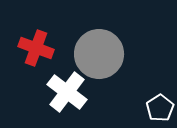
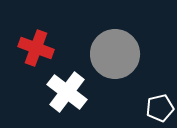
gray circle: moved 16 px right
white pentagon: rotated 20 degrees clockwise
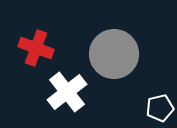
gray circle: moved 1 px left
white cross: rotated 15 degrees clockwise
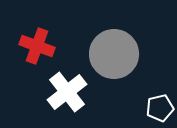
red cross: moved 1 px right, 2 px up
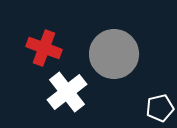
red cross: moved 7 px right, 2 px down
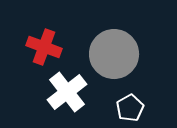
red cross: moved 1 px up
white pentagon: moved 30 px left; rotated 16 degrees counterclockwise
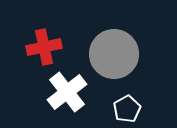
red cross: rotated 32 degrees counterclockwise
white pentagon: moved 3 px left, 1 px down
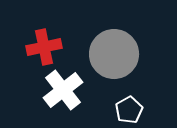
white cross: moved 4 px left, 2 px up
white pentagon: moved 2 px right, 1 px down
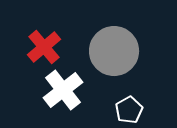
red cross: rotated 28 degrees counterclockwise
gray circle: moved 3 px up
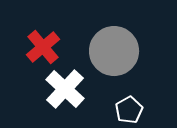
red cross: moved 1 px left
white cross: moved 2 px right, 1 px up; rotated 9 degrees counterclockwise
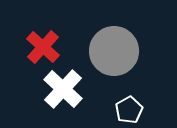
red cross: rotated 8 degrees counterclockwise
white cross: moved 2 px left
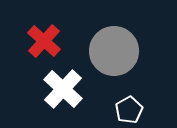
red cross: moved 1 px right, 6 px up
